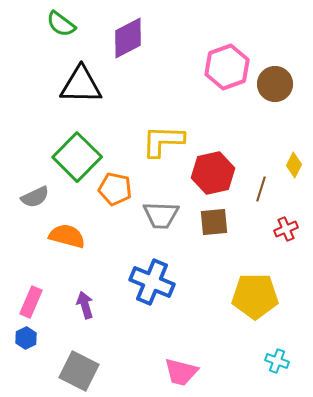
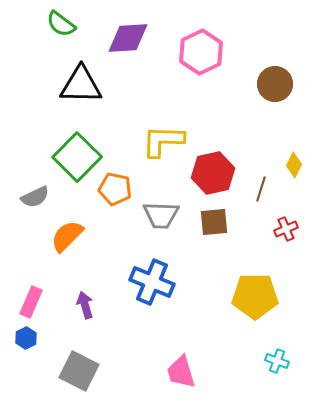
purple diamond: rotated 24 degrees clockwise
pink hexagon: moved 26 px left, 15 px up; rotated 6 degrees counterclockwise
orange semicircle: rotated 60 degrees counterclockwise
pink trapezoid: rotated 60 degrees clockwise
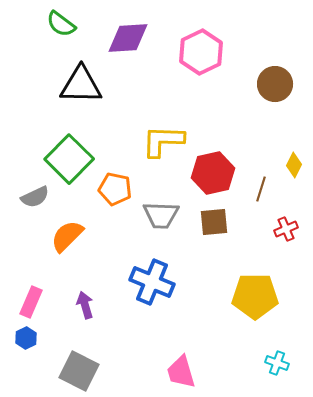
green square: moved 8 px left, 2 px down
cyan cross: moved 2 px down
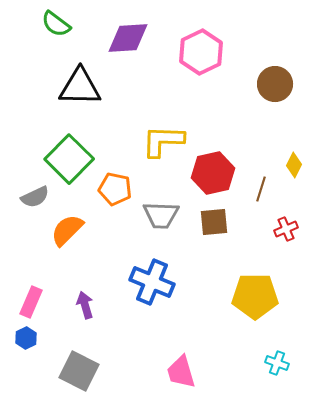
green semicircle: moved 5 px left
black triangle: moved 1 px left, 2 px down
orange semicircle: moved 6 px up
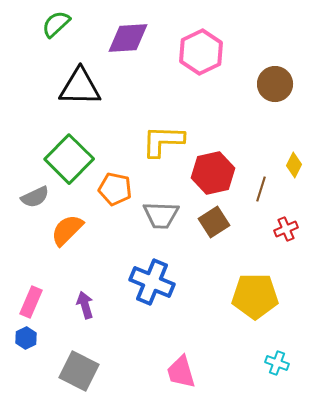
green semicircle: rotated 100 degrees clockwise
brown square: rotated 28 degrees counterclockwise
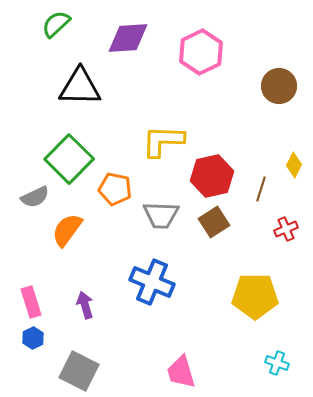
brown circle: moved 4 px right, 2 px down
red hexagon: moved 1 px left, 3 px down
orange semicircle: rotated 9 degrees counterclockwise
pink rectangle: rotated 40 degrees counterclockwise
blue hexagon: moved 7 px right
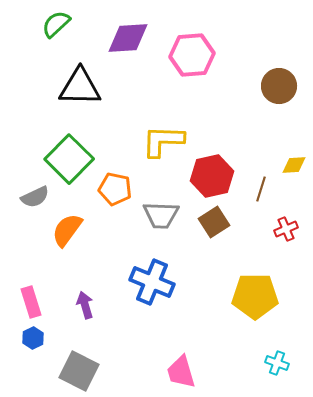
pink hexagon: moved 9 px left, 3 px down; rotated 21 degrees clockwise
yellow diamond: rotated 60 degrees clockwise
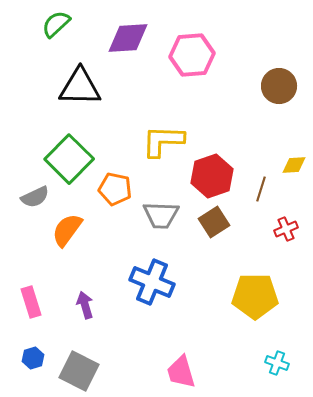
red hexagon: rotated 6 degrees counterclockwise
blue hexagon: moved 20 px down; rotated 10 degrees clockwise
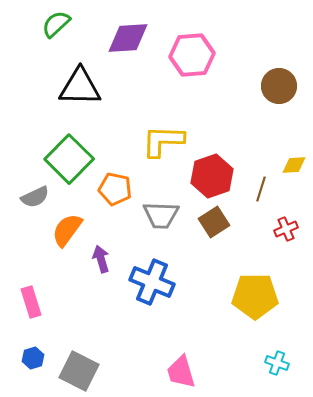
purple arrow: moved 16 px right, 46 px up
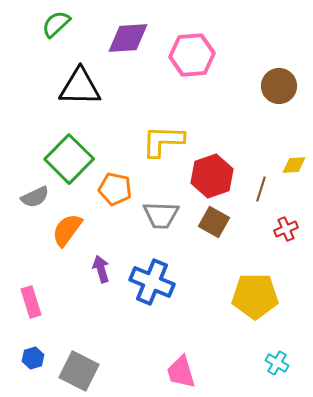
brown square: rotated 28 degrees counterclockwise
purple arrow: moved 10 px down
cyan cross: rotated 10 degrees clockwise
